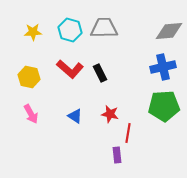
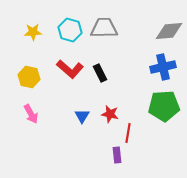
blue triangle: moved 7 px right; rotated 28 degrees clockwise
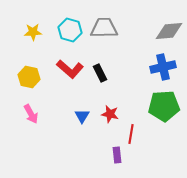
red line: moved 3 px right, 1 px down
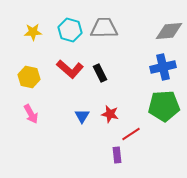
red line: rotated 48 degrees clockwise
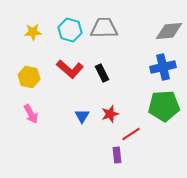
black rectangle: moved 2 px right
red star: rotated 30 degrees counterclockwise
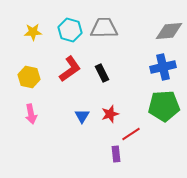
red L-shape: rotated 76 degrees counterclockwise
pink arrow: rotated 18 degrees clockwise
purple rectangle: moved 1 px left, 1 px up
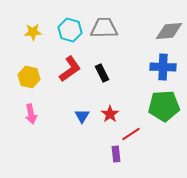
blue cross: rotated 15 degrees clockwise
red star: rotated 18 degrees counterclockwise
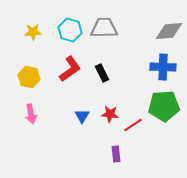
red star: rotated 30 degrees counterclockwise
red line: moved 2 px right, 9 px up
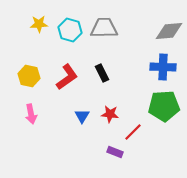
yellow star: moved 6 px right, 8 px up
red L-shape: moved 3 px left, 8 px down
yellow hexagon: moved 1 px up
red line: moved 7 px down; rotated 12 degrees counterclockwise
purple rectangle: moved 1 px left, 2 px up; rotated 63 degrees counterclockwise
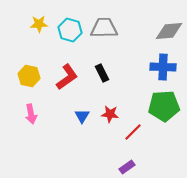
purple rectangle: moved 12 px right, 15 px down; rotated 56 degrees counterclockwise
